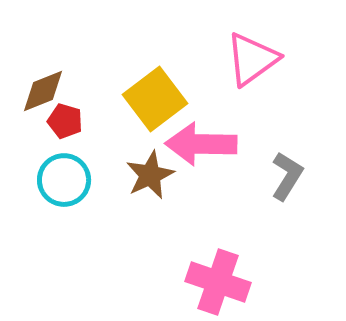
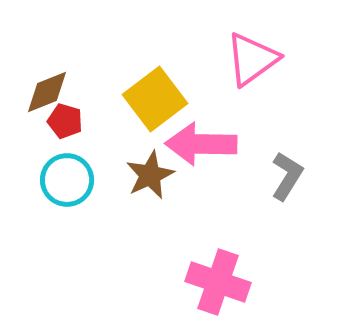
brown diamond: moved 4 px right, 1 px down
cyan circle: moved 3 px right
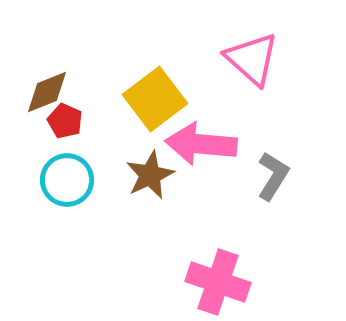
pink triangle: rotated 42 degrees counterclockwise
red pentagon: rotated 8 degrees clockwise
pink arrow: rotated 4 degrees clockwise
gray L-shape: moved 14 px left
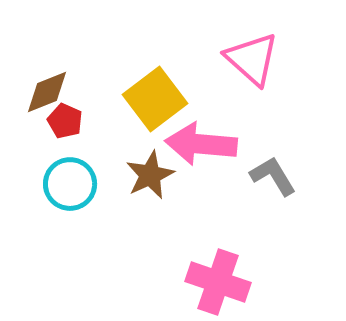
gray L-shape: rotated 63 degrees counterclockwise
cyan circle: moved 3 px right, 4 px down
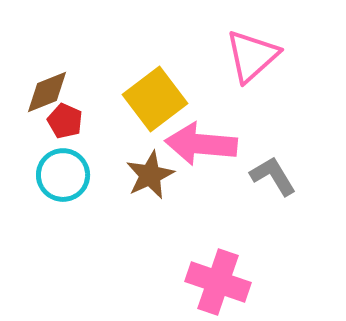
pink triangle: moved 3 px up; rotated 36 degrees clockwise
cyan circle: moved 7 px left, 9 px up
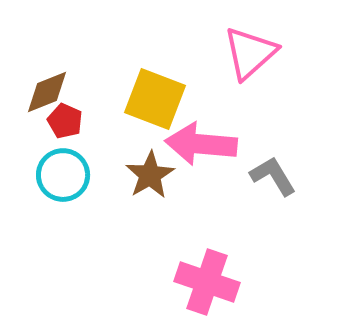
pink triangle: moved 2 px left, 3 px up
yellow square: rotated 32 degrees counterclockwise
brown star: rotated 6 degrees counterclockwise
pink cross: moved 11 px left
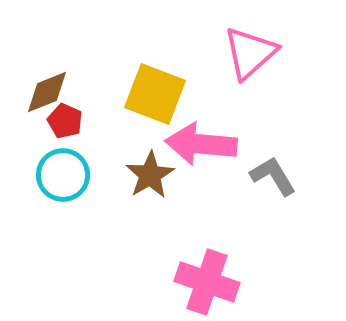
yellow square: moved 5 px up
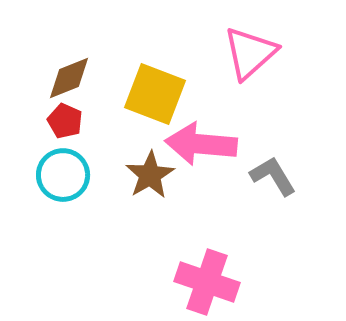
brown diamond: moved 22 px right, 14 px up
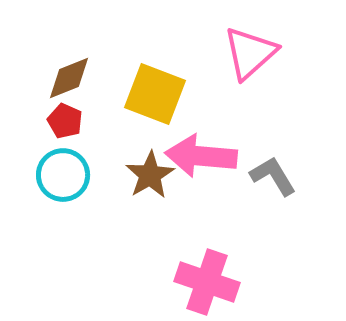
pink arrow: moved 12 px down
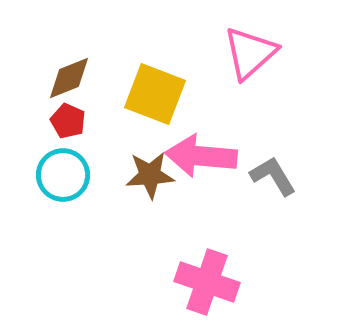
red pentagon: moved 3 px right
brown star: rotated 27 degrees clockwise
